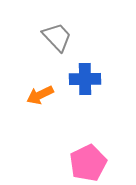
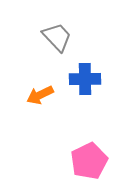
pink pentagon: moved 1 px right, 2 px up
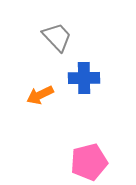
blue cross: moved 1 px left, 1 px up
pink pentagon: moved 1 px down; rotated 12 degrees clockwise
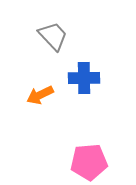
gray trapezoid: moved 4 px left, 1 px up
pink pentagon: rotated 9 degrees clockwise
